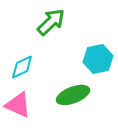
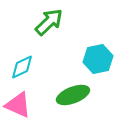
green arrow: moved 2 px left
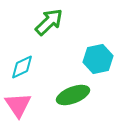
pink triangle: rotated 32 degrees clockwise
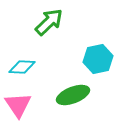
cyan diamond: rotated 28 degrees clockwise
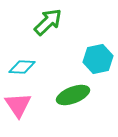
green arrow: moved 1 px left
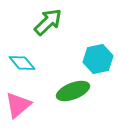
cyan diamond: moved 4 px up; rotated 48 degrees clockwise
green ellipse: moved 4 px up
pink triangle: rotated 24 degrees clockwise
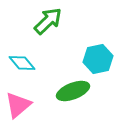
green arrow: moved 1 px up
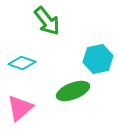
green arrow: moved 1 px left; rotated 96 degrees clockwise
cyan diamond: rotated 32 degrees counterclockwise
pink triangle: moved 2 px right, 3 px down
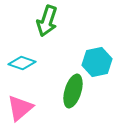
green arrow: rotated 56 degrees clockwise
cyan hexagon: moved 1 px left, 3 px down
green ellipse: rotated 52 degrees counterclockwise
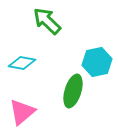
green arrow: rotated 116 degrees clockwise
cyan diamond: rotated 8 degrees counterclockwise
pink triangle: moved 2 px right, 4 px down
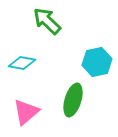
green ellipse: moved 9 px down
pink triangle: moved 4 px right
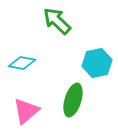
green arrow: moved 10 px right
cyan hexagon: moved 1 px down
pink triangle: moved 1 px up
